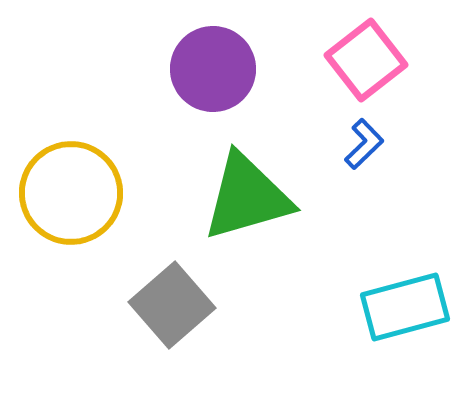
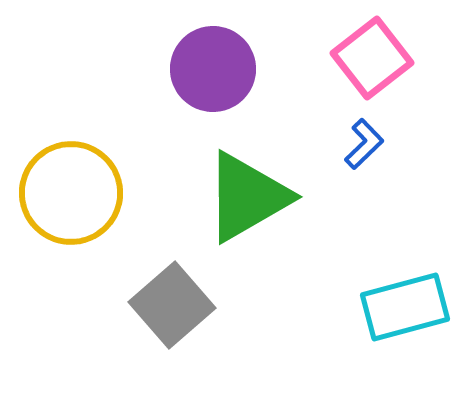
pink square: moved 6 px right, 2 px up
green triangle: rotated 14 degrees counterclockwise
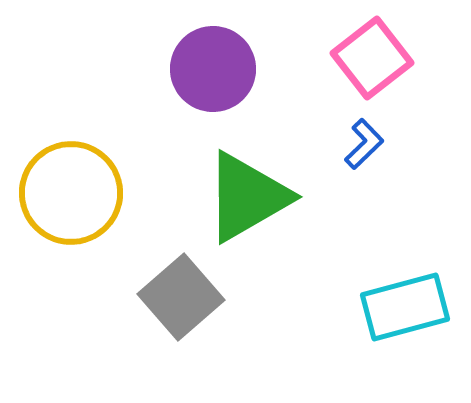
gray square: moved 9 px right, 8 px up
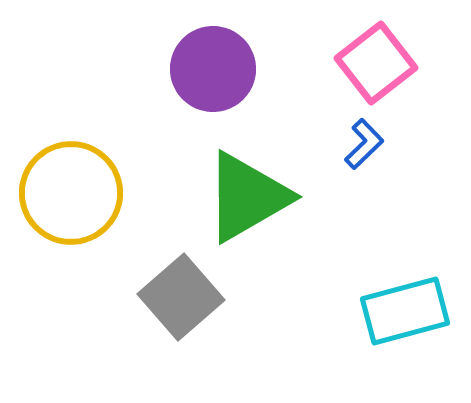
pink square: moved 4 px right, 5 px down
cyan rectangle: moved 4 px down
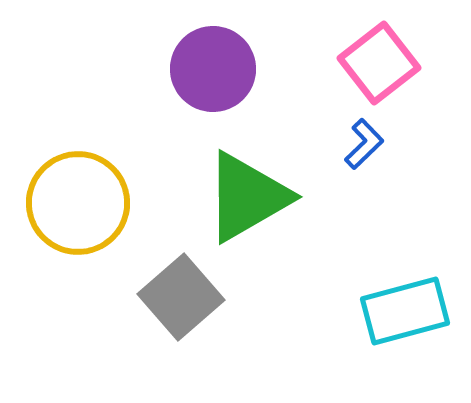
pink square: moved 3 px right
yellow circle: moved 7 px right, 10 px down
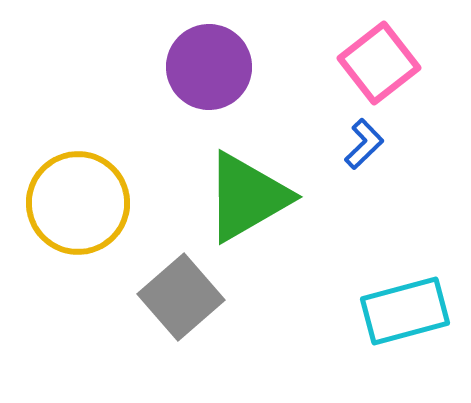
purple circle: moved 4 px left, 2 px up
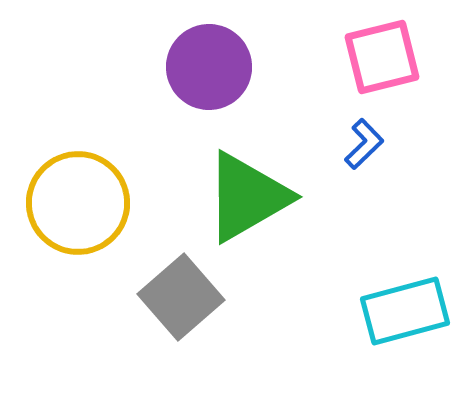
pink square: moved 3 px right, 6 px up; rotated 24 degrees clockwise
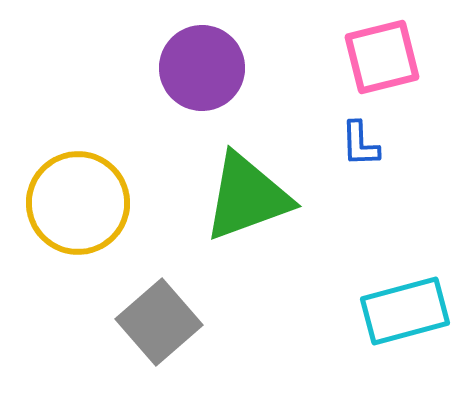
purple circle: moved 7 px left, 1 px down
blue L-shape: moved 4 px left; rotated 132 degrees clockwise
green triangle: rotated 10 degrees clockwise
gray square: moved 22 px left, 25 px down
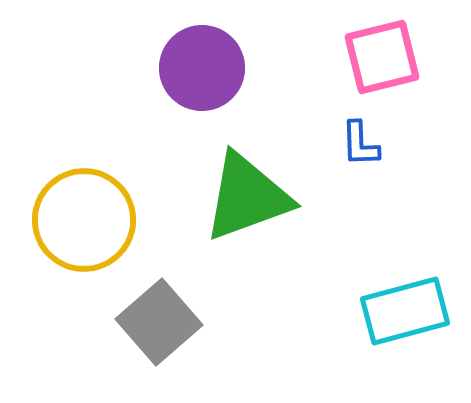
yellow circle: moved 6 px right, 17 px down
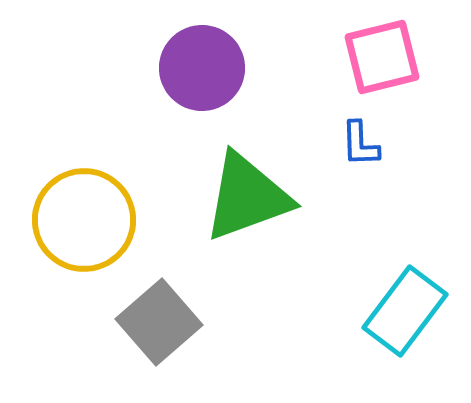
cyan rectangle: rotated 38 degrees counterclockwise
